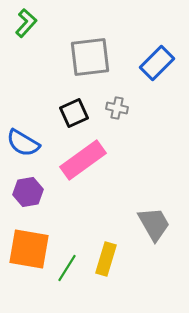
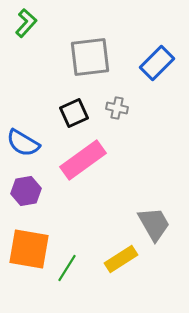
purple hexagon: moved 2 px left, 1 px up
yellow rectangle: moved 15 px right; rotated 40 degrees clockwise
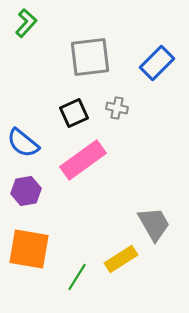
blue semicircle: rotated 8 degrees clockwise
green line: moved 10 px right, 9 px down
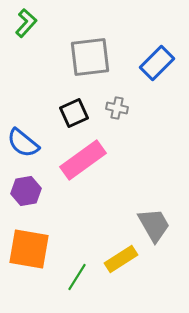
gray trapezoid: moved 1 px down
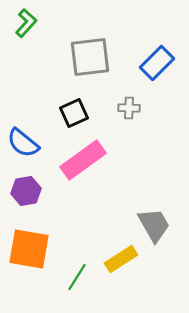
gray cross: moved 12 px right; rotated 10 degrees counterclockwise
